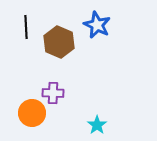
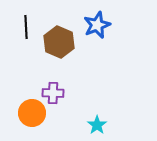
blue star: rotated 24 degrees clockwise
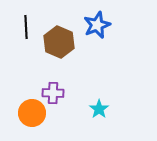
cyan star: moved 2 px right, 16 px up
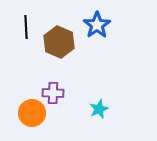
blue star: rotated 12 degrees counterclockwise
cyan star: rotated 12 degrees clockwise
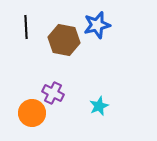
blue star: rotated 20 degrees clockwise
brown hexagon: moved 5 px right, 2 px up; rotated 12 degrees counterclockwise
purple cross: rotated 25 degrees clockwise
cyan star: moved 3 px up
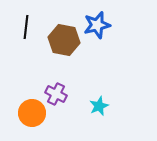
black line: rotated 10 degrees clockwise
purple cross: moved 3 px right, 1 px down
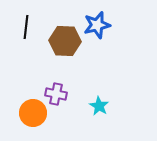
brown hexagon: moved 1 px right, 1 px down; rotated 8 degrees counterclockwise
purple cross: rotated 15 degrees counterclockwise
cyan star: rotated 18 degrees counterclockwise
orange circle: moved 1 px right
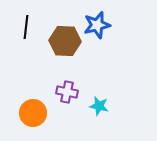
purple cross: moved 11 px right, 2 px up
cyan star: rotated 18 degrees counterclockwise
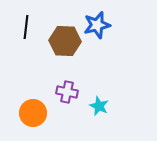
cyan star: rotated 12 degrees clockwise
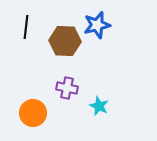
purple cross: moved 4 px up
